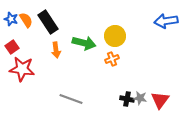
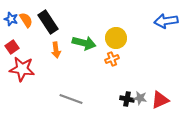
yellow circle: moved 1 px right, 2 px down
red triangle: rotated 30 degrees clockwise
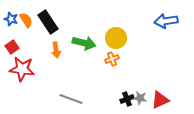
black cross: rotated 32 degrees counterclockwise
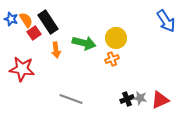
blue arrow: rotated 115 degrees counterclockwise
red square: moved 22 px right, 14 px up
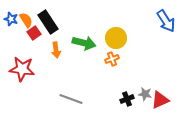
gray star: moved 5 px right, 4 px up
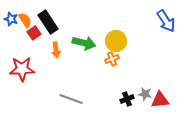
orange semicircle: moved 1 px left
yellow circle: moved 3 px down
red star: rotated 10 degrees counterclockwise
red triangle: rotated 18 degrees clockwise
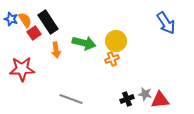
blue arrow: moved 2 px down
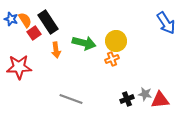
red star: moved 3 px left, 2 px up
